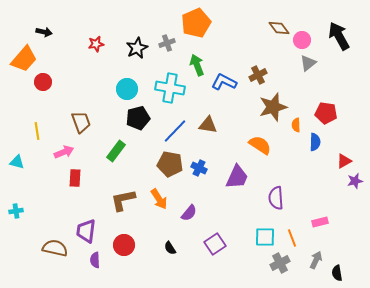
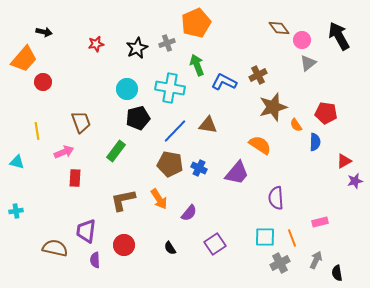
orange semicircle at (296, 125): rotated 32 degrees counterclockwise
purple trapezoid at (237, 177): moved 4 px up; rotated 16 degrees clockwise
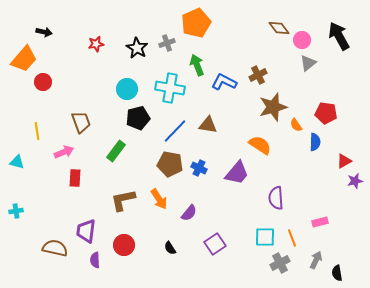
black star at (137, 48): rotated 15 degrees counterclockwise
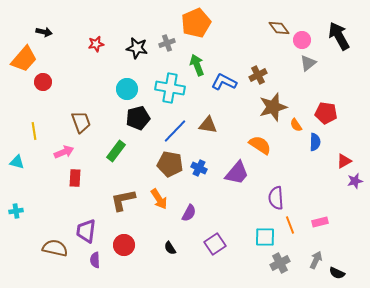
black star at (137, 48): rotated 20 degrees counterclockwise
yellow line at (37, 131): moved 3 px left
purple semicircle at (189, 213): rotated 12 degrees counterclockwise
orange line at (292, 238): moved 2 px left, 13 px up
black semicircle at (337, 273): rotated 56 degrees counterclockwise
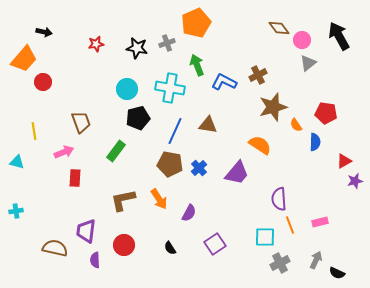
blue line at (175, 131): rotated 20 degrees counterclockwise
blue cross at (199, 168): rotated 21 degrees clockwise
purple semicircle at (276, 198): moved 3 px right, 1 px down
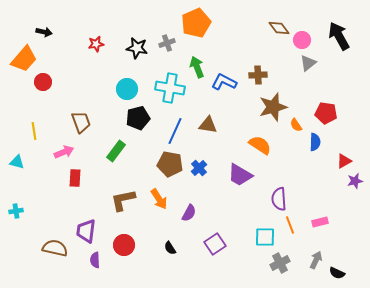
green arrow at (197, 65): moved 2 px down
brown cross at (258, 75): rotated 24 degrees clockwise
purple trapezoid at (237, 173): moved 3 px right, 2 px down; rotated 80 degrees clockwise
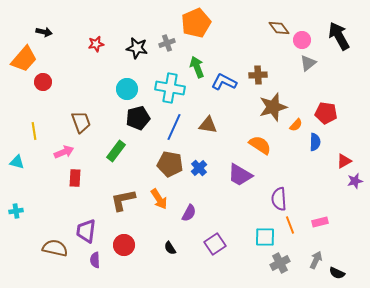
orange semicircle at (296, 125): rotated 104 degrees counterclockwise
blue line at (175, 131): moved 1 px left, 4 px up
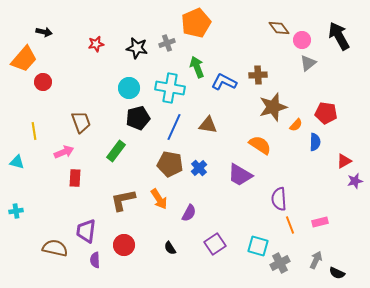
cyan circle at (127, 89): moved 2 px right, 1 px up
cyan square at (265, 237): moved 7 px left, 9 px down; rotated 15 degrees clockwise
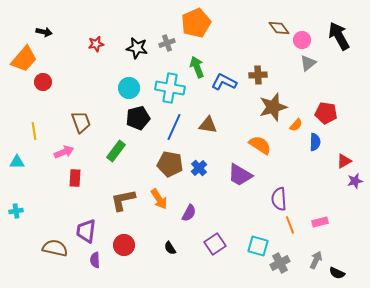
cyan triangle at (17, 162): rotated 14 degrees counterclockwise
